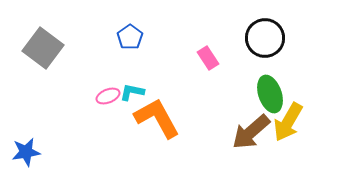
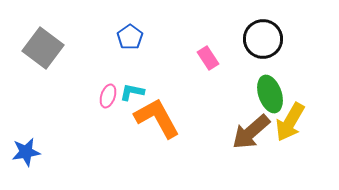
black circle: moved 2 px left, 1 px down
pink ellipse: rotated 50 degrees counterclockwise
yellow arrow: moved 2 px right
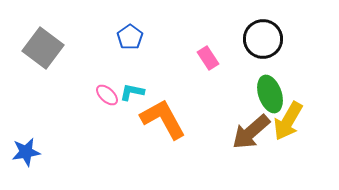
pink ellipse: moved 1 px left, 1 px up; rotated 65 degrees counterclockwise
orange L-shape: moved 6 px right, 1 px down
yellow arrow: moved 2 px left, 1 px up
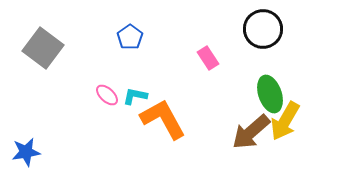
black circle: moved 10 px up
cyan L-shape: moved 3 px right, 4 px down
yellow arrow: moved 3 px left
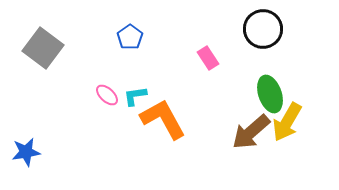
cyan L-shape: rotated 20 degrees counterclockwise
yellow arrow: moved 2 px right, 1 px down
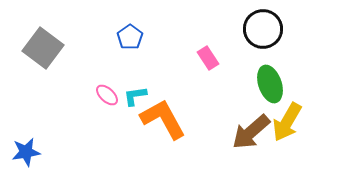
green ellipse: moved 10 px up
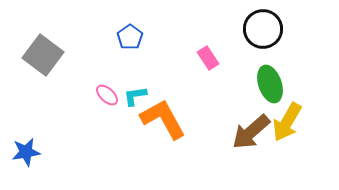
gray square: moved 7 px down
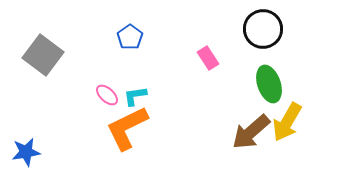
green ellipse: moved 1 px left
orange L-shape: moved 36 px left, 9 px down; rotated 87 degrees counterclockwise
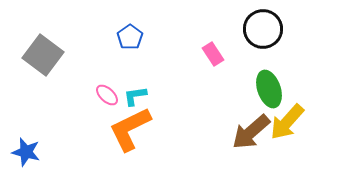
pink rectangle: moved 5 px right, 4 px up
green ellipse: moved 5 px down
yellow arrow: rotated 12 degrees clockwise
orange L-shape: moved 3 px right, 1 px down
blue star: rotated 24 degrees clockwise
